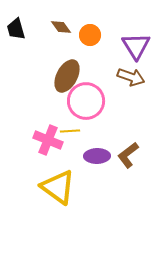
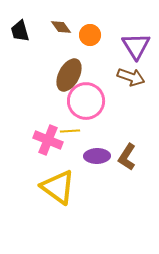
black trapezoid: moved 4 px right, 2 px down
brown ellipse: moved 2 px right, 1 px up
brown L-shape: moved 1 px left, 2 px down; rotated 20 degrees counterclockwise
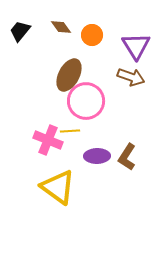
black trapezoid: rotated 55 degrees clockwise
orange circle: moved 2 px right
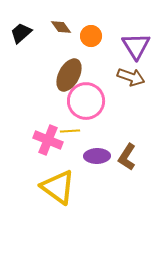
black trapezoid: moved 1 px right, 2 px down; rotated 10 degrees clockwise
orange circle: moved 1 px left, 1 px down
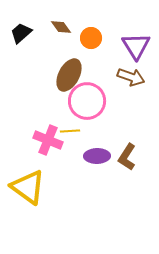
orange circle: moved 2 px down
pink circle: moved 1 px right
yellow triangle: moved 30 px left
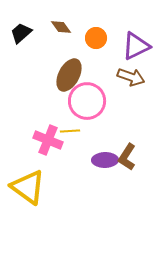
orange circle: moved 5 px right
purple triangle: rotated 36 degrees clockwise
purple ellipse: moved 8 px right, 4 px down
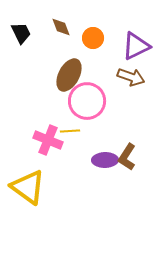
brown diamond: rotated 15 degrees clockwise
black trapezoid: rotated 105 degrees clockwise
orange circle: moved 3 px left
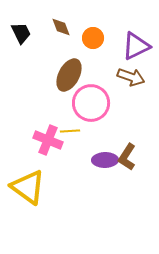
pink circle: moved 4 px right, 2 px down
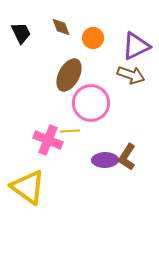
brown arrow: moved 2 px up
